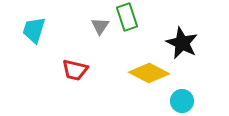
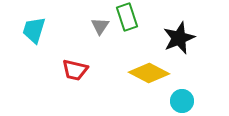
black star: moved 3 px left, 5 px up; rotated 24 degrees clockwise
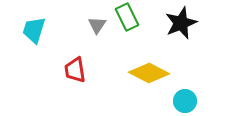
green rectangle: rotated 8 degrees counterclockwise
gray triangle: moved 3 px left, 1 px up
black star: moved 2 px right, 15 px up
red trapezoid: rotated 68 degrees clockwise
cyan circle: moved 3 px right
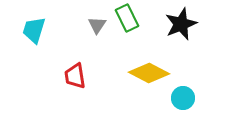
green rectangle: moved 1 px down
black star: moved 1 px down
red trapezoid: moved 6 px down
cyan circle: moved 2 px left, 3 px up
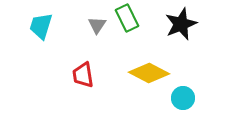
cyan trapezoid: moved 7 px right, 4 px up
red trapezoid: moved 8 px right, 1 px up
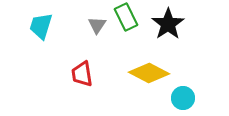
green rectangle: moved 1 px left, 1 px up
black star: moved 13 px left; rotated 12 degrees counterclockwise
red trapezoid: moved 1 px left, 1 px up
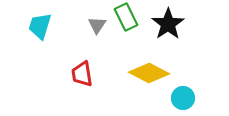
cyan trapezoid: moved 1 px left
